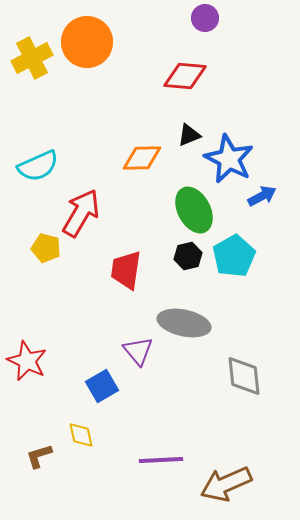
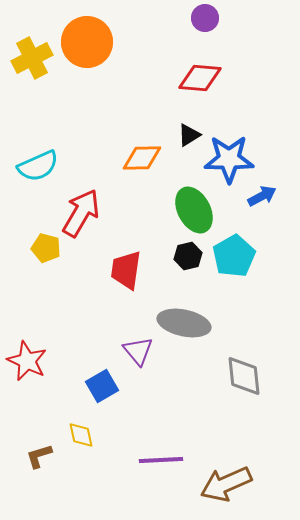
red diamond: moved 15 px right, 2 px down
black triangle: rotated 10 degrees counterclockwise
blue star: rotated 27 degrees counterclockwise
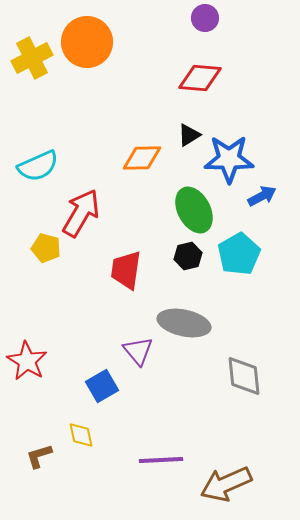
cyan pentagon: moved 5 px right, 2 px up
red star: rotated 6 degrees clockwise
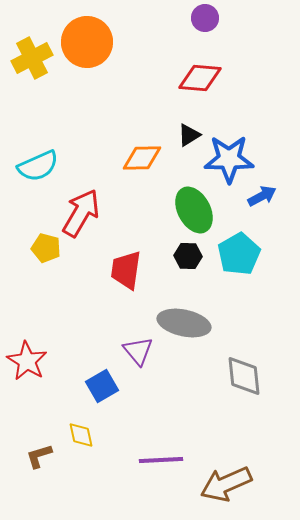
black hexagon: rotated 16 degrees clockwise
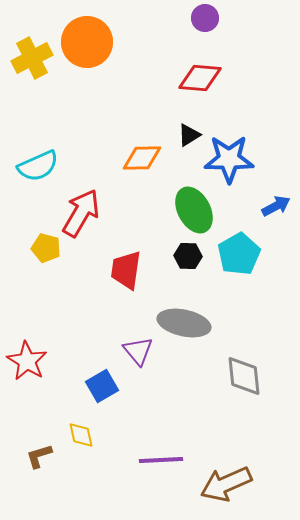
blue arrow: moved 14 px right, 10 px down
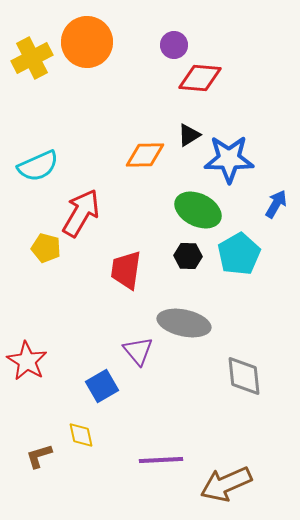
purple circle: moved 31 px left, 27 px down
orange diamond: moved 3 px right, 3 px up
blue arrow: moved 2 px up; rotated 32 degrees counterclockwise
green ellipse: moved 4 px right; rotated 36 degrees counterclockwise
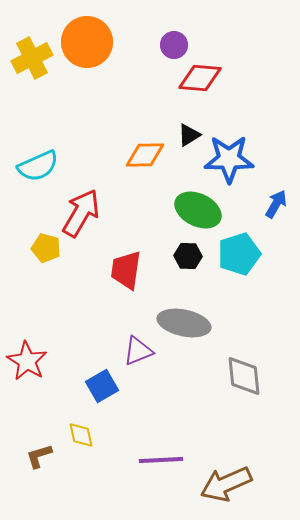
cyan pentagon: rotated 12 degrees clockwise
purple triangle: rotated 48 degrees clockwise
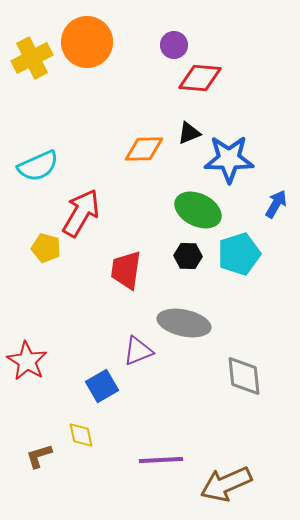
black triangle: moved 2 px up; rotated 10 degrees clockwise
orange diamond: moved 1 px left, 6 px up
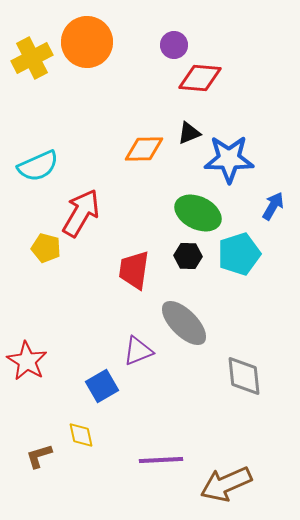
blue arrow: moved 3 px left, 2 px down
green ellipse: moved 3 px down
red trapezoid: moved 8 px right
gray ellipse: rotated 33 degrees clockwise
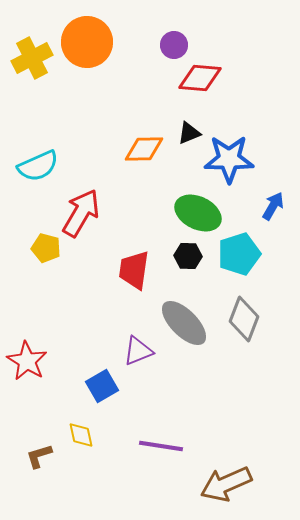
gray diamond: moved 57 px up; rotated 27 degrees clockwise
purple line: moved 14 px up; rotated 12 degrees clockwise
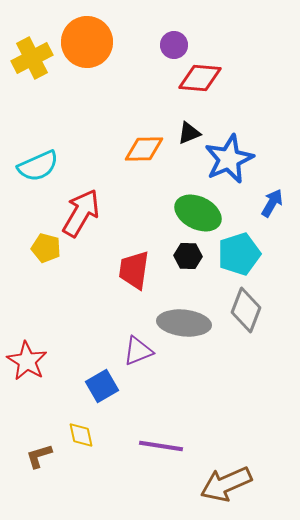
blue star: rotated 24 degrees counterclockwise
blue arrow: moved 1 px left, 3 px up
gray diamond: moved 2 px right, 9 px up
gray ellipse: rotated 39 degrees counterclockwise
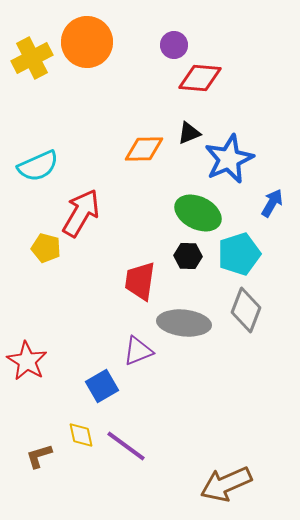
red trapezoid: moved 6 px right, 11 px down
purple line: moved 35 px left; rotated 27 degrees clockwise
